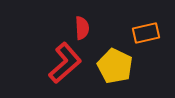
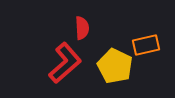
orange rectangle: moved 12 px down
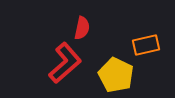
red semicircle: rotated 15 degrees clockwise
yellow pentagon: moved 1 px right, 9 px down
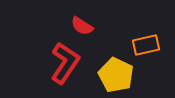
red semicircle: moved 2 px up; rotated 110 degrees clockwise
red L-shape: rotated 15 degrees counterclockwise
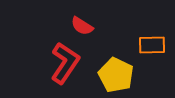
orange rectangle: moved 6 px right; rotated 12 degrees clockwise
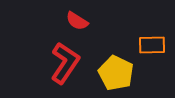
red semicircle: moved 5 px left, 5 px up
yellow pentagon: moved 2 px up
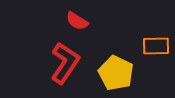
orange rectangle: moved 4 px right, 1 px down
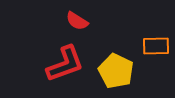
red L-shape: moved 1 px down; rotated 36 degrees clockwise
yellow pentagon: moved 2 px up
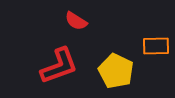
red semicircle: moved 1 px left
red L-shape: moved 6 px left, 2 px down
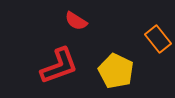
orange rectangle: moved 2 px right, 7 px up; rotated 52 degrees clockwise
